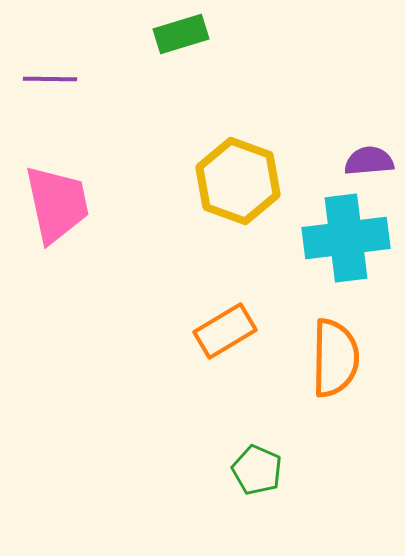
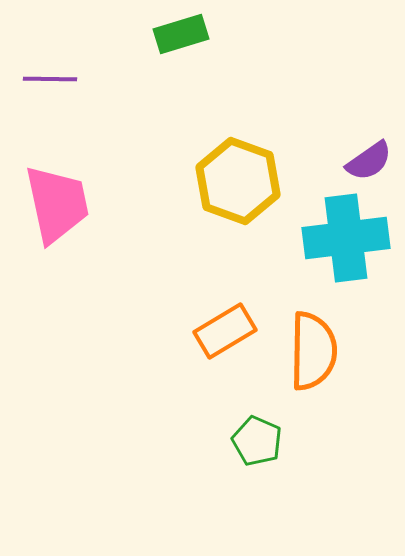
purple semicircle: rotated 150 degrees clockwise
orange semicircle: moved 22 px left, 7 px up
green pentagon: moved 29 px up
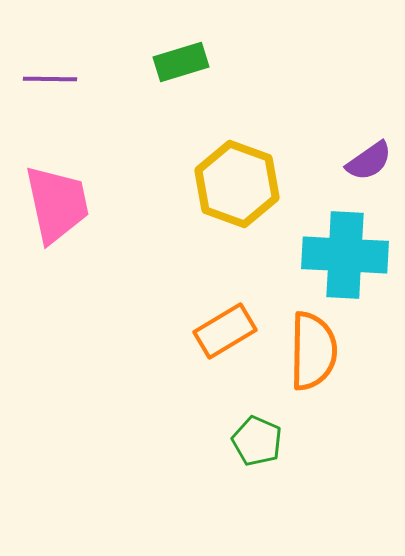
green rectangle: moved 28 px down
yellow hexagon: moved 1 px left, 3 px down
cyan cross: moved 1 px left, 17 px down; rotated 10 degrees clockwise
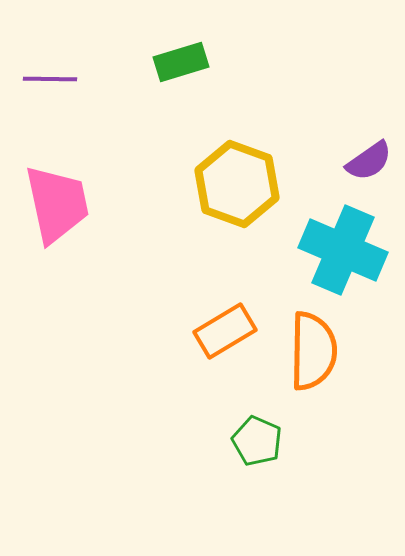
cyan cross: moved 2 px left, 5 px up; rotated 20 degrees clockwise
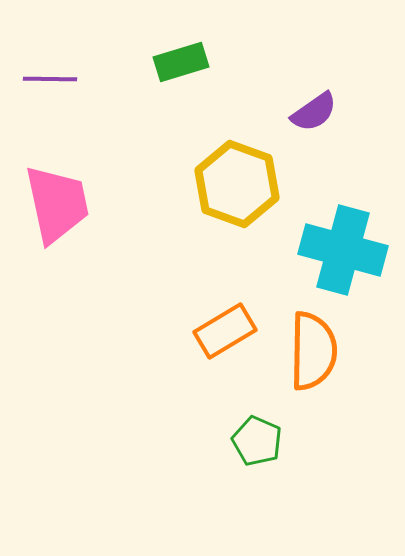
purple semicircle: moved 55 px left, 49 px up
cyan cross: rotated 8 degrees counterclockwise
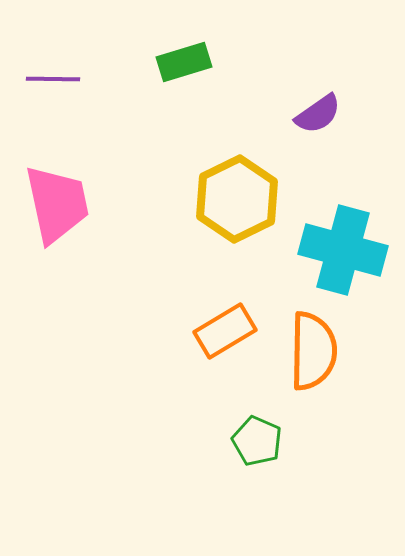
green rectangle: moved 3 px right
purple line: moved 3 px right
purple semicircle: moved 4 px right, 2 px down
yellow hexagon: moved 15 px down; rotated 14 degrees clockwise
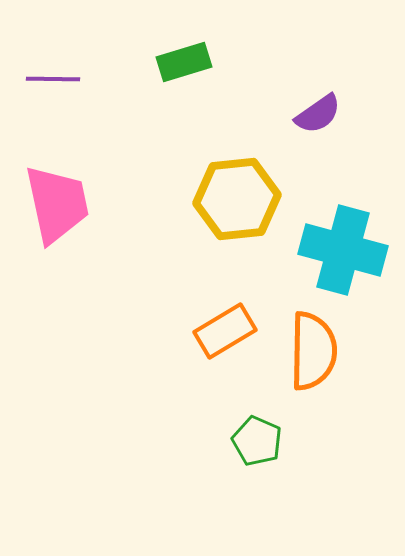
yellow hexagon: rotated 20 degrees clockwise
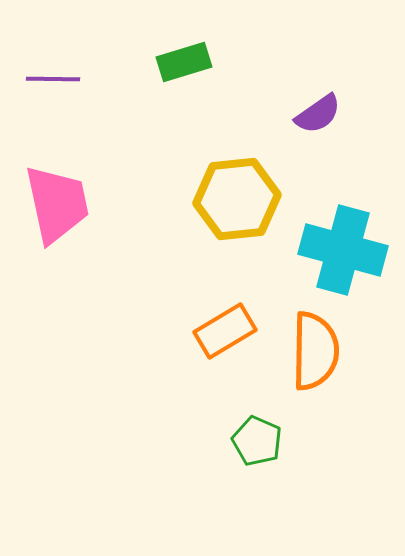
orange semicircle: moved 2 px right
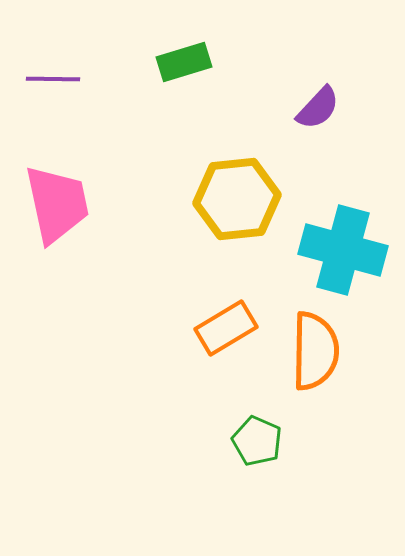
purple semicircle: moved 6 px up; rotated 12 degrees counterclockwise
orange rectangle: moved 1 px right, 3 px up
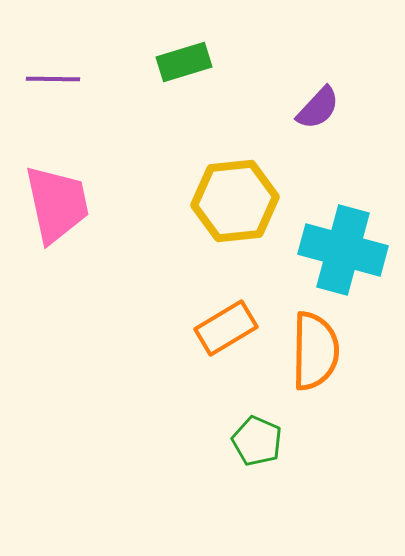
yellow hexagon: moved 2 px left, 2 px down
